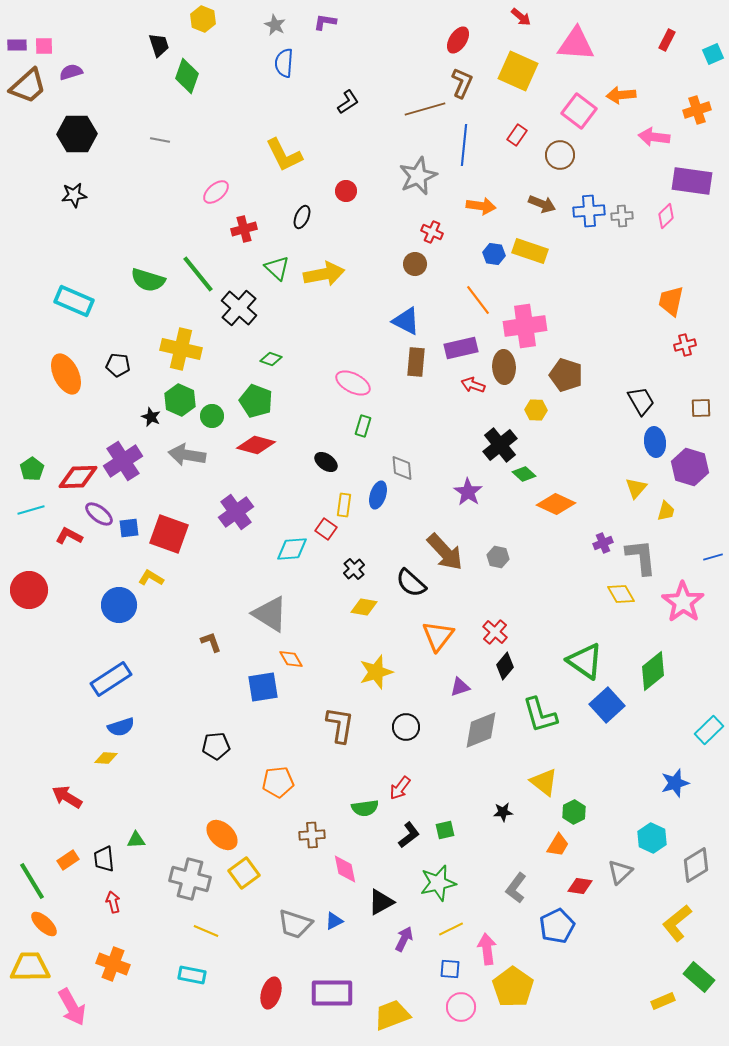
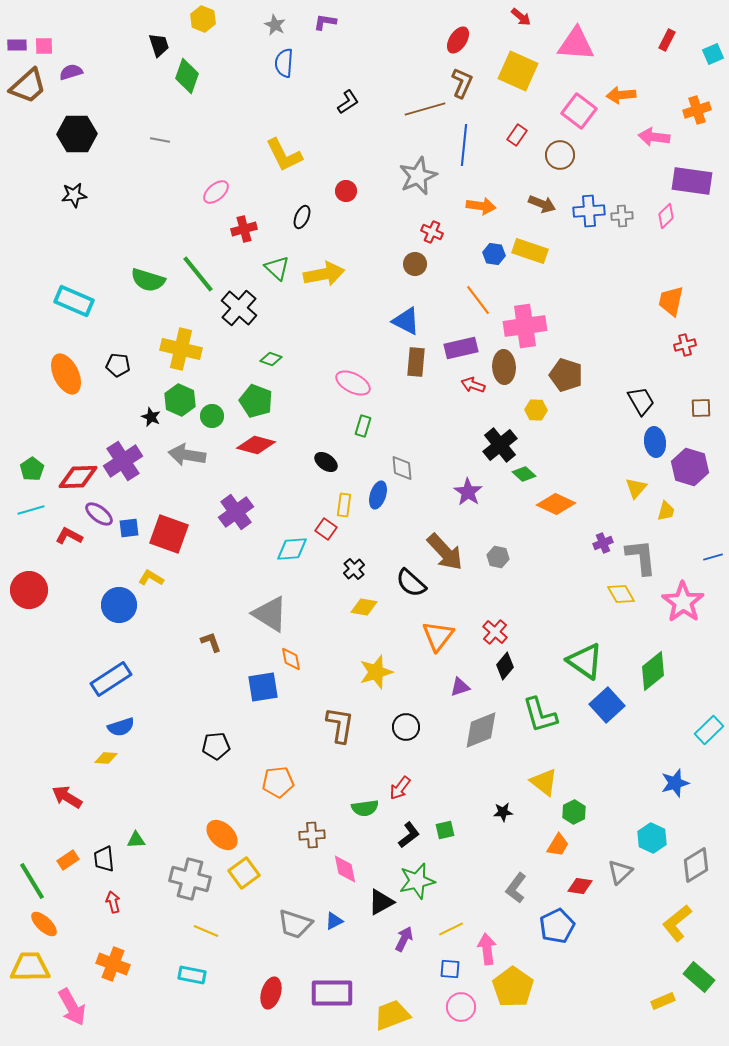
orange diamond at (291, 659): rotated 20 degrees clockwise
green star at (438, 883): moved 21 px left, 2 px up
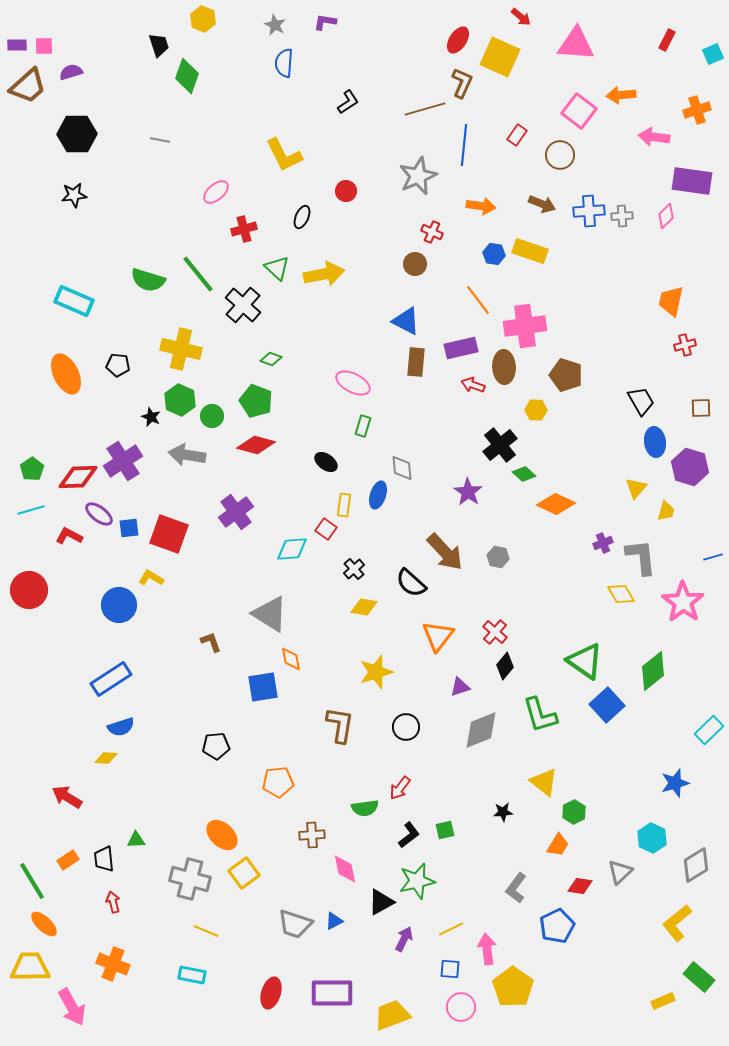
yellow square at (518, 71): moved 18 px left, 14 px up
black cross at (239, 308): moved 4 px right, 3 px up
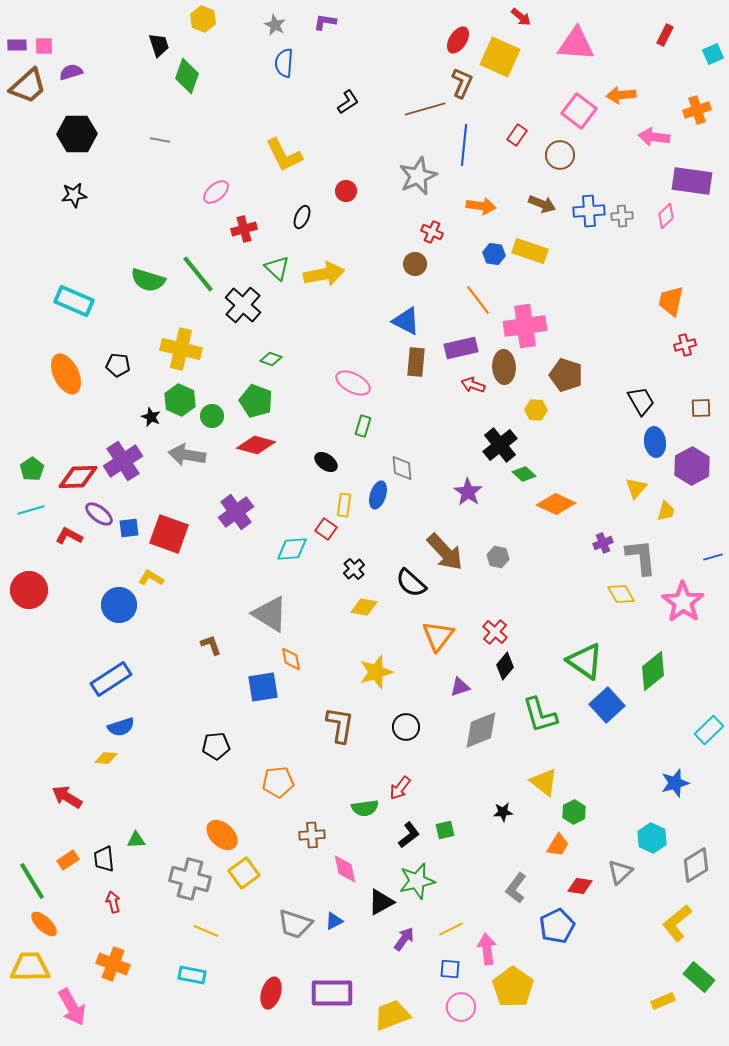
red rectangle at (667, 40): moved 2 px left, 5 px up
purple hexagon at (690, 467): moved 2 px right, 1 px up; rotated 15 degrees clockwise
brown L-shape at (211, 642): moved 3 px down
purple arrow at (404, 939): rotated 10 degrees clockwise
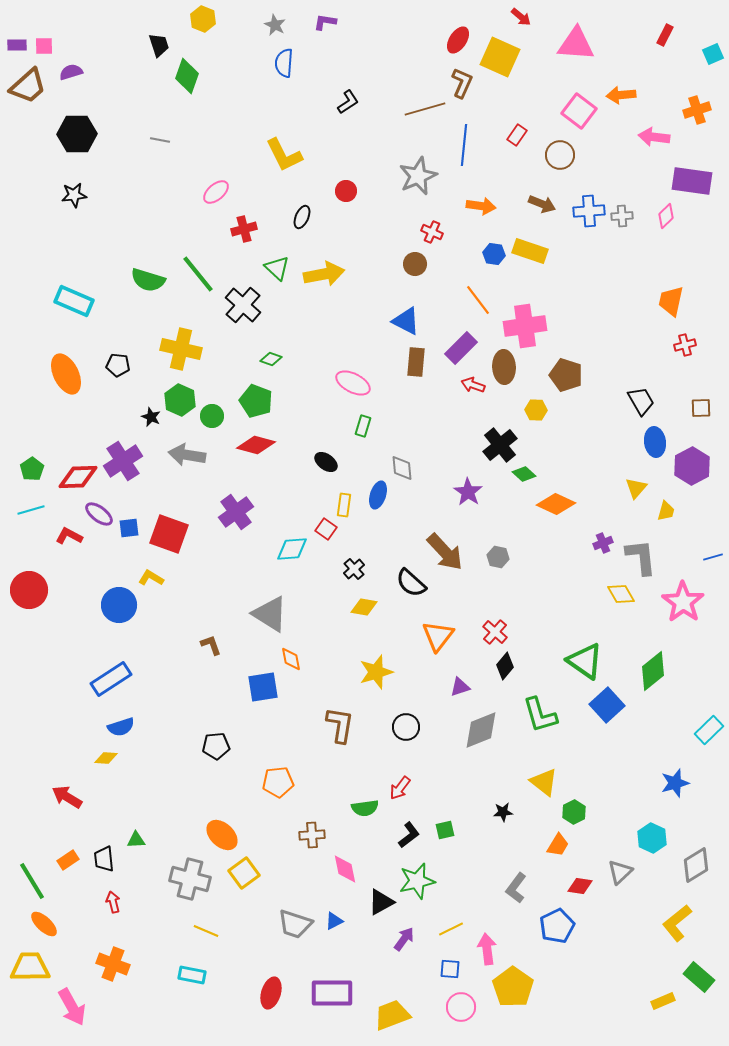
purple rectangle at (461, 348): rotated 32 degrees counterclockwise
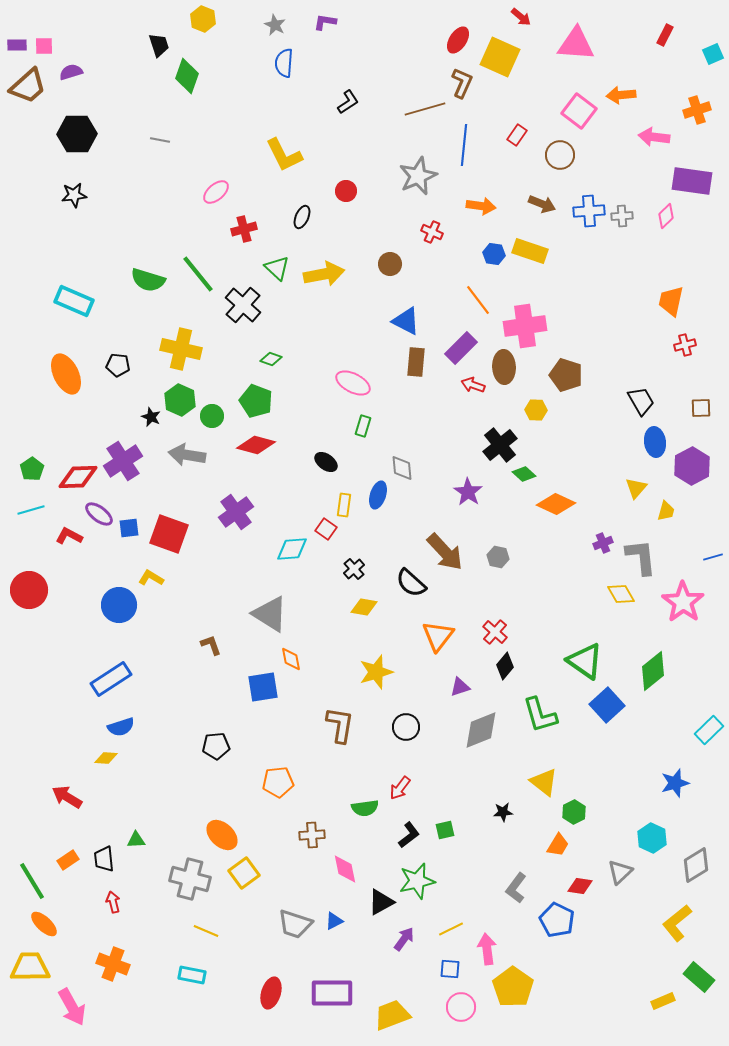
brown circle at (415, 264): moved 25 px left
blue pentagon at (557, 926): moved 6 px up; rotated 20 degrees counterclockwise
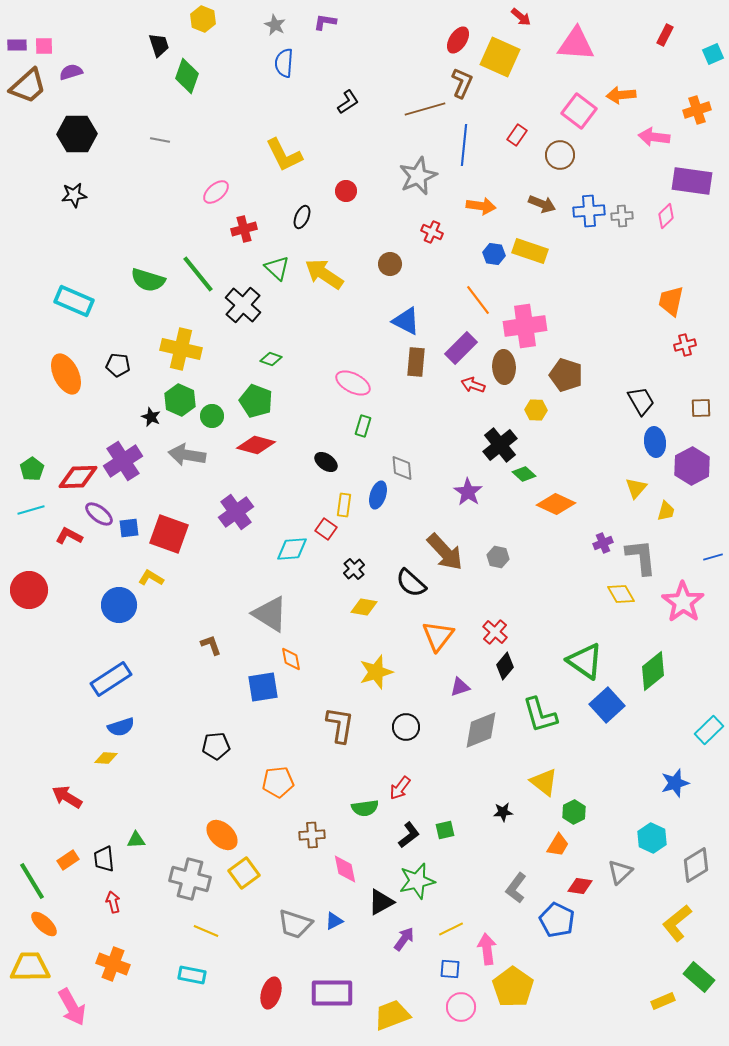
yellow arrow at (324, 274): rotated 135 degrees counterclockwise
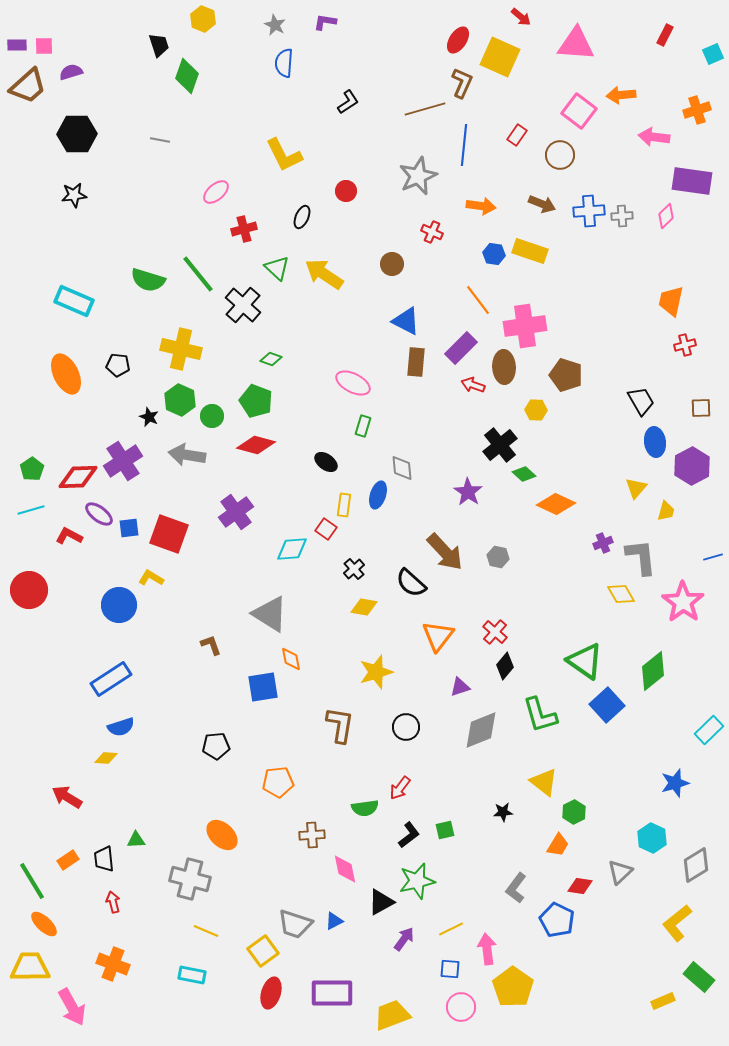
brown circle at (390, 264): moved 2 px right
black star at (151, 417): moved 2 px left
yellow square at (244, 873): moved 19 px right, 78 px down
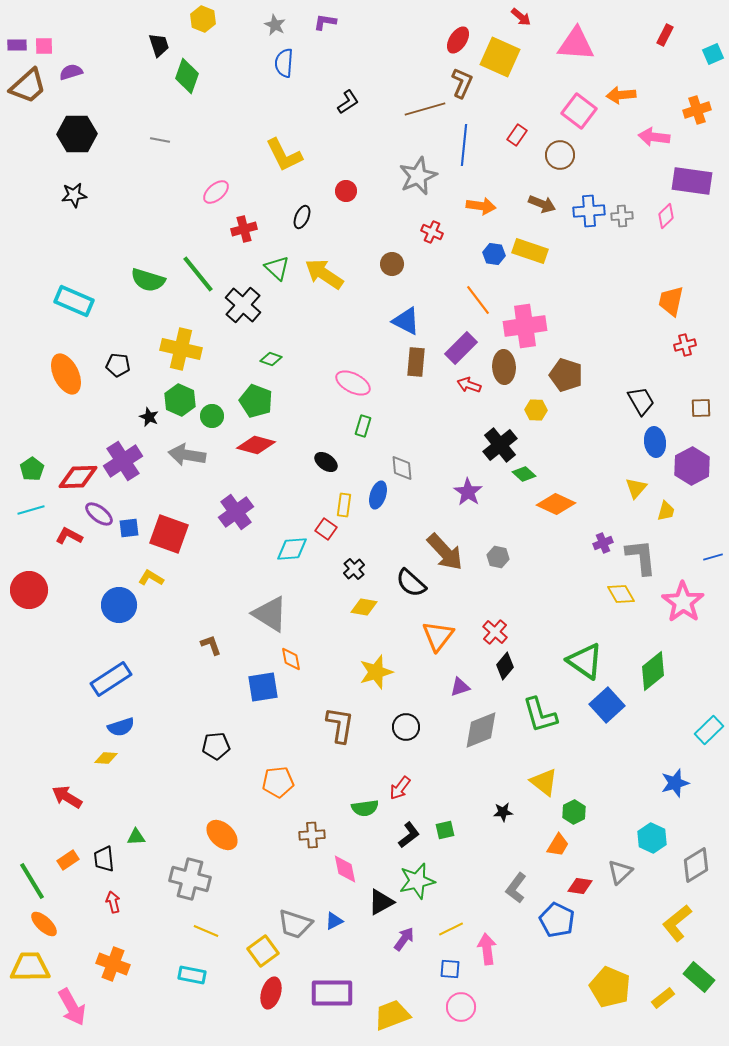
red arrow at (473, 385): moved 4 px left
green triangle at (136, 840): moved 3 px up
yellow pentagon at (513, 987): moved 97 px right; rotated 12 degrees counterclockwise
yellow rectangle at (663, 1001): moved 3 px up; rotated 15 degrees counterclockwise
